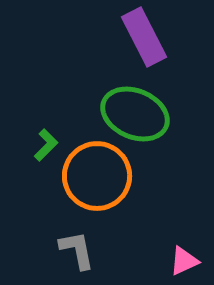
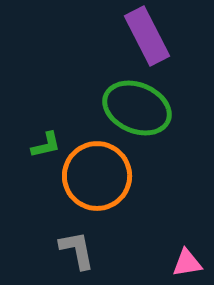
purple rectangle: moved 3 px right, 1 px up
green ellipse: moved 2 px right, 6 px up
green L-shape: rotated 32 degrees clockwise
pink triangle: moved 3 px right, 2 px down; rotated 16 degrees clockwise
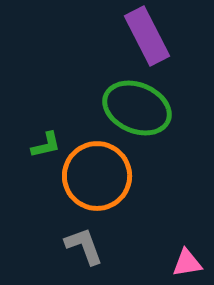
gray L-shape: moved 7 px right, 4 px up; rotated 9 degrees counterclockwise
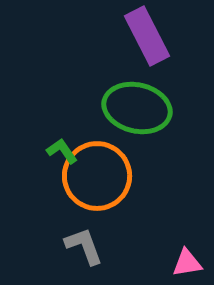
green ellipse: rotated 10 degrees counterclockwise
green L-shape: moved 16 px right, 6 px down; rotated 112 degrees counterclockwise
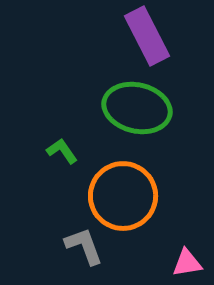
orange circle: moved 26 px right, 20 px down
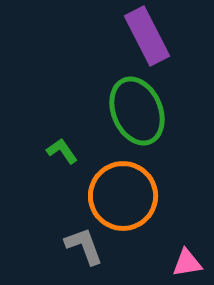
green ellipse: moved 3 px down; rotated 54 degrees clockwise
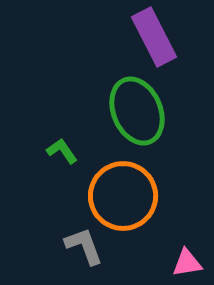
purple rectangle: moved 7 px right, 1 px down
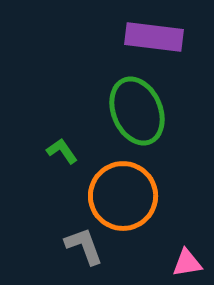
purple rectangle: rotated 56 degrees counterclockwise
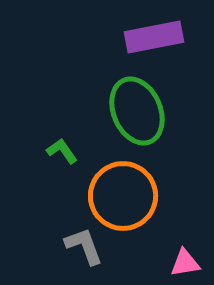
purple rectangle: rotated 18 degrees counterclockwise
pink triangle: moved 2 px left
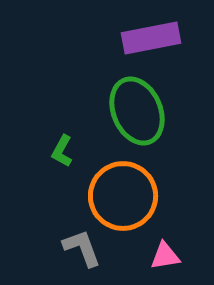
purple rectangle: moved 3 px left, 1 px down
green L-shape: rotated 116 degrees counterclockwise
gray L-shape: moved 2 px left, 2 px down
pink triangle: moved 20 px left, 7 px up
